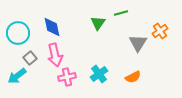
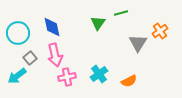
orange semicircle: moved 4 px left, 4 px down
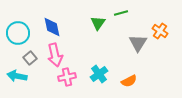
orange cross: rotated 21 degrees counterclockwise
cyan arrow: rotated 48 degrees clockwise
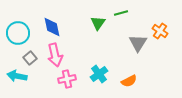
pink cross: moved 2 px down
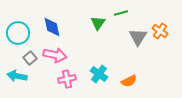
gray triangle: moved 6 px up
pink arrow: rotated 65 degrees counterclockwise
cyan cross: rotated 18 degrees counterclockwise
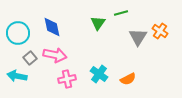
orange semicircle: moved 1 px left, 2 px up
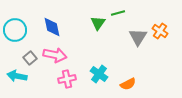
green line: moved 3 px left
cyan circle: moved 3 px left, 3 px up
orange semicircle: moved 5 px down
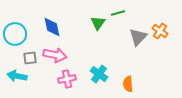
cyan circle: moved 4 px down
gray triangle: rotated 12 degrees clockwise
gray square: rotated 32 degrees clockwise
orange semicircle: rotated 112 degrees clockwise
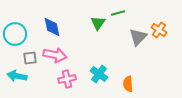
orange cross: moved 1 px left, 1 px up
